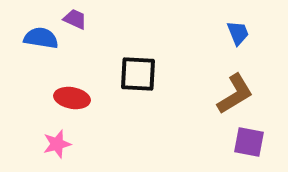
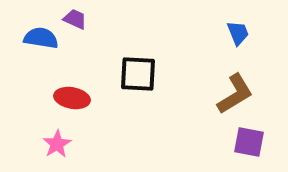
pink star: rotated 16 degrees counterclockwise
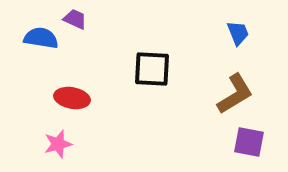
black square: moved 14 px right, 5 px up
pink star: moved 1 px right; rotated 16 degrees clockwise
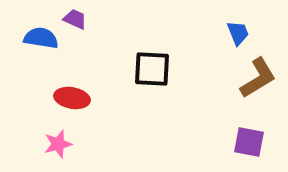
brown L-shape: moved 23 px right, 16 px up
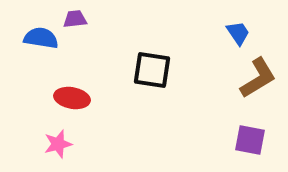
purple trapezoid: rotated 30 degrees counterclockwise
blue trapezoid: rotated 12 degrees counterclockwise
black square: moved 1 px down; rotated 6 degrees clockwise
purple square: moved 1 px right, 2 px up
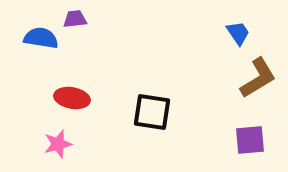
black square: moved 42 px down
purple square: rotated 16 degrees counterclockwise
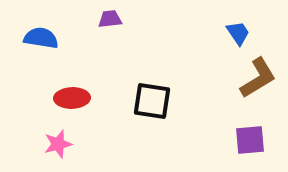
purple trapezoid: moved 35 px right
red ellipse: rotated 12 degrees counterclockwise
black square: moved 11 px up
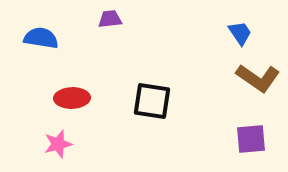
blue trapezoid: moved 2 px right
brown L-shape: rotated 66 degrees clockwise
purple square: moved 1 px right, 1 px up
